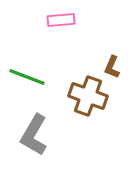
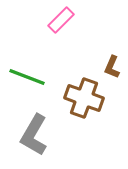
pink rectangle: rotated 40 degrees counterclockwise
brown cross: moved 4 px left, 2 px down
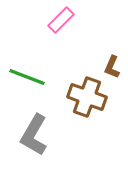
brown cross: moved 3 px right, 1 px up
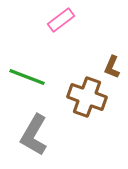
pink rectangle: rotated 8 degrees clockwise
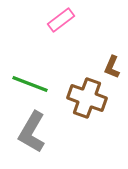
green line: moved 3 px right, 7 px down
brown cross: moved 1 px down
gray L-shape: moved 2 px left, 3 px up
